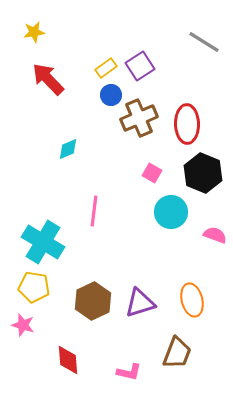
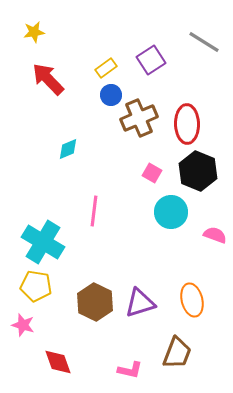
purple square: moved 11 px right, 6 px up
black hexagon: moved 5 px left, 2 px up
yellow pentagon: moved 2 px right, 1 px up
brown hexagon: moved 2 px right, 1 px down; rotated 9 degrees counterclockwise
red diamond: moved 10 px left, 2 px down; rotated 16 degrees counterclockwise
pink L-shape: moved 1 px right, 2 px up
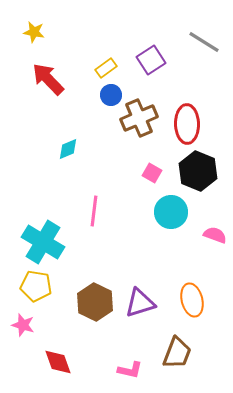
yellow star: rotated 20 degrees clockwise
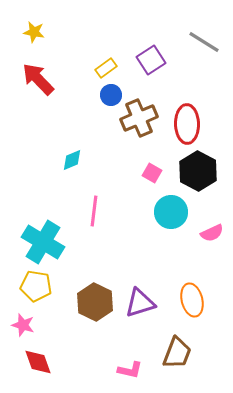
red arrow: moved 10 px left
cyan diamond: moved 4 px right, 11 px down
black hexagon: rotated 6 degrees clockwise
pink semicircle: moved 3 px left, 2 px up; rotated 135 degrees clockwise
red diamond: moved 20 px left
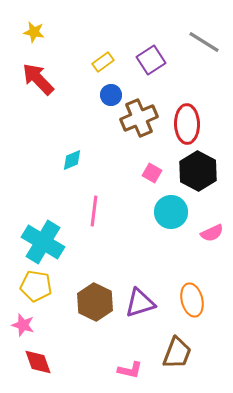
yellow rectangle: moved 3 px left, 6 px up
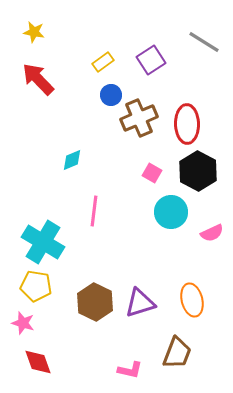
pink star: moved 2 px up
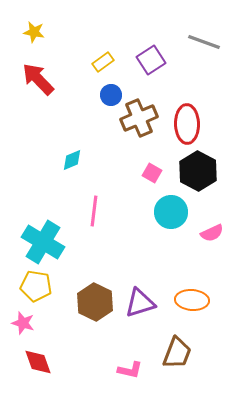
gray line: rotated 12 degrees counterclockwise
orange ellipse: rotated 72 degrees counterclockwise
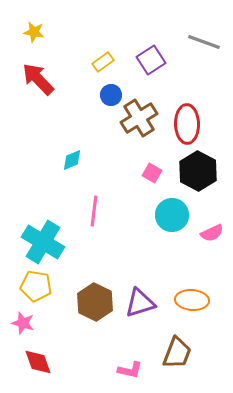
brown cross: rotated 9 degrees counterclockwise
cyan circle: moved 1 px right, 3 px down
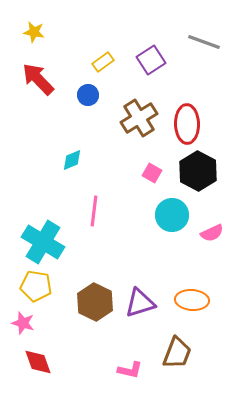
blue circle: moved 23 px left
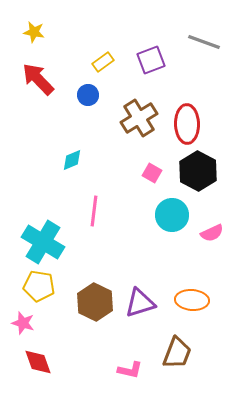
purple square: rotated 12 degrees clockwise
yellow pentagon: moved 3 px right
